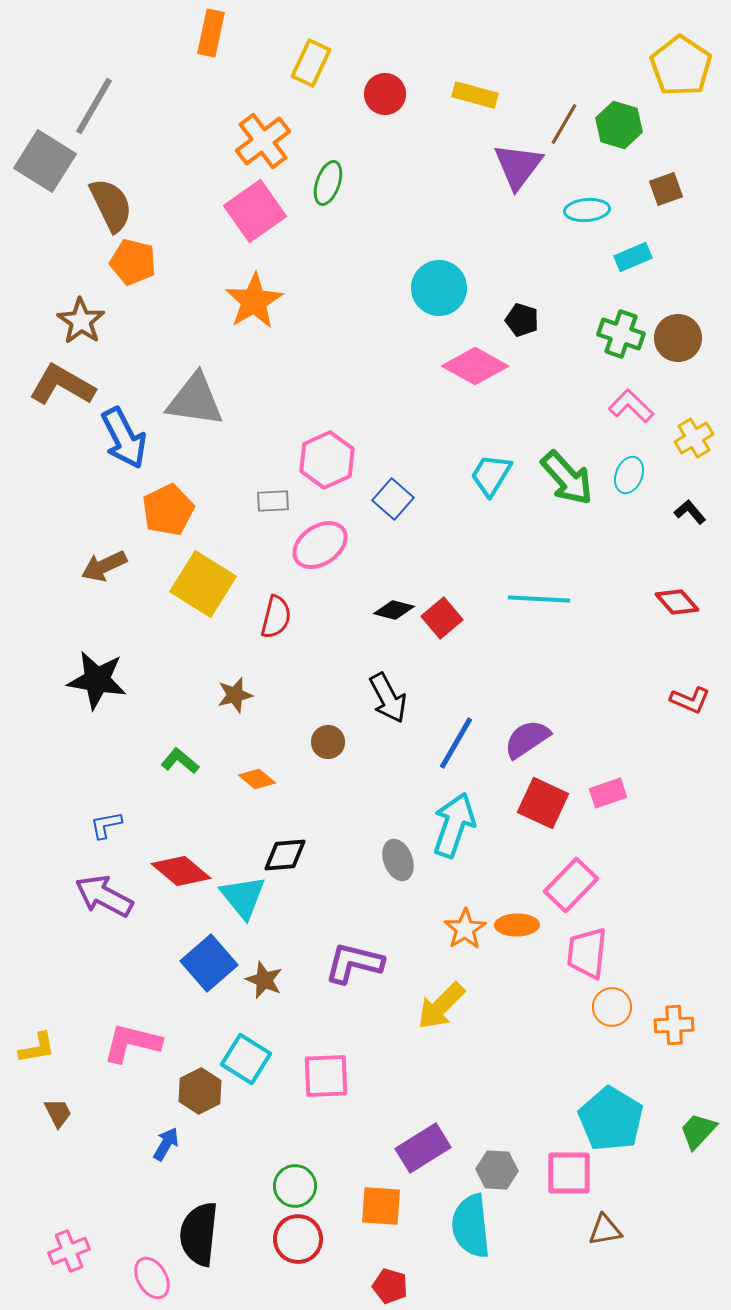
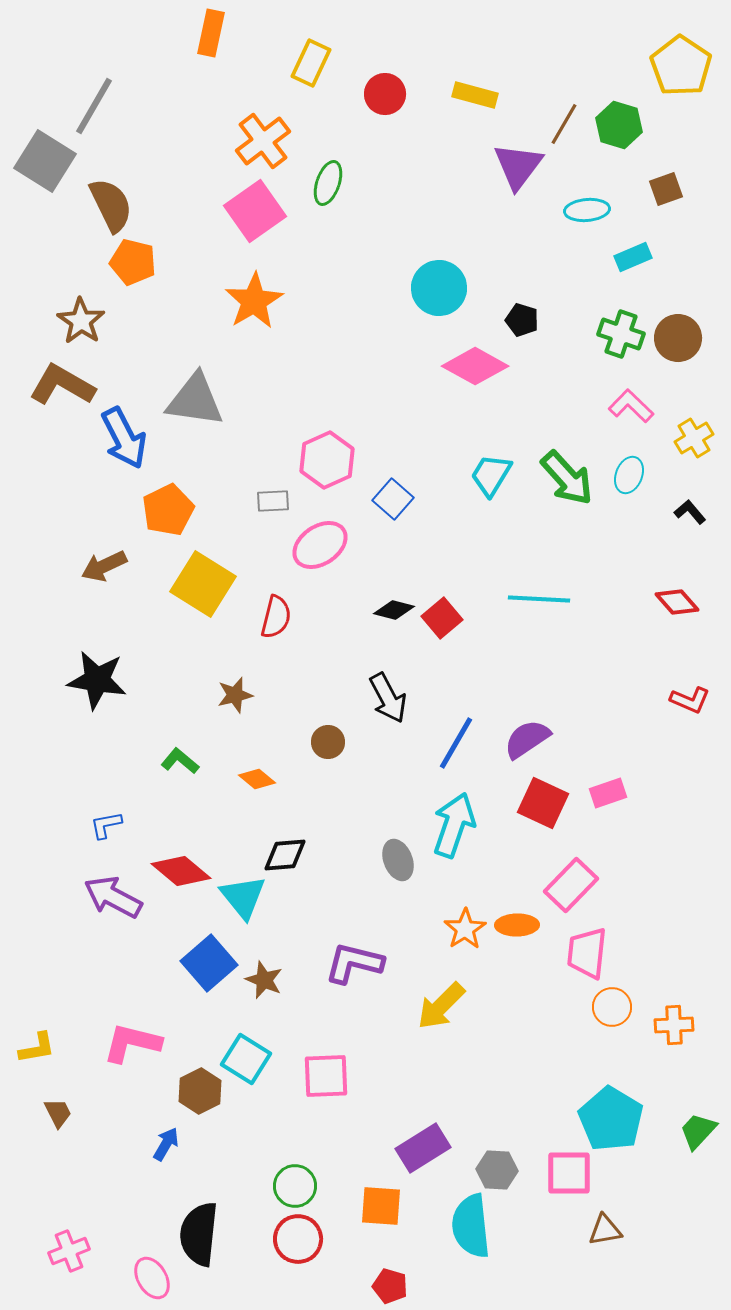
purple arrow at (104, 896): moved 9 px right, 1 px down
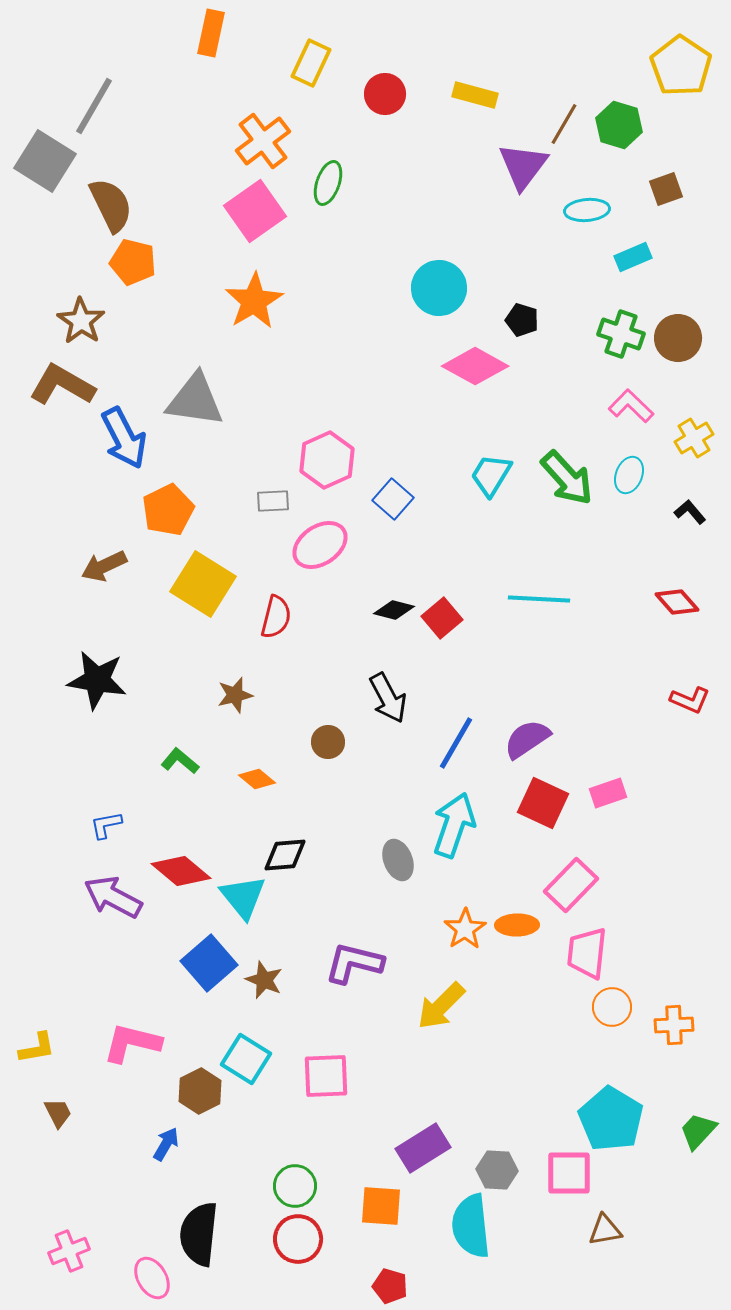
purple triangle at (518, 166): moved 5 px right
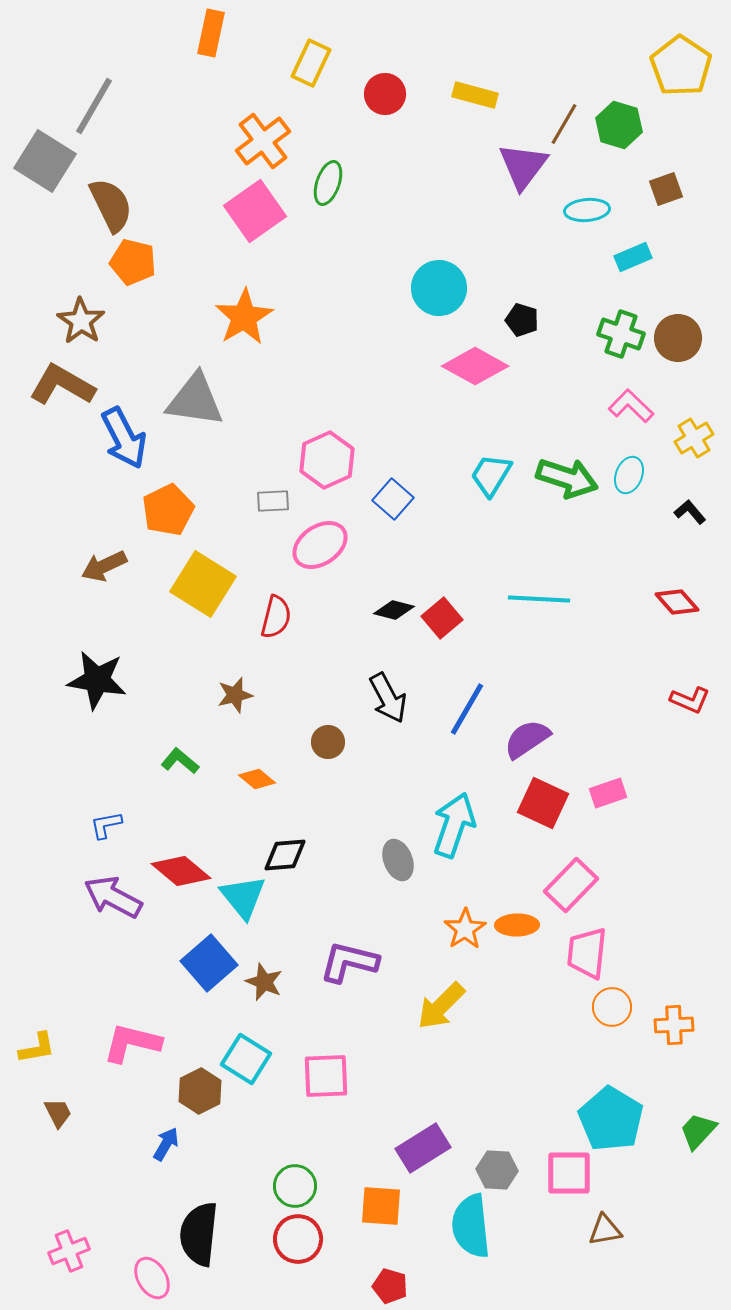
orange star at (254, 301): moved 10 px left, 16 px down
green arrow at (567, 478): rotated 30 degrees counterclockwise
blue line at (456, 743): moved 11 px right, 34 px up
purple L-shape at (354, 963): moved 5 px left, 1 px up
brown star at (264, 980): moved 2 px down
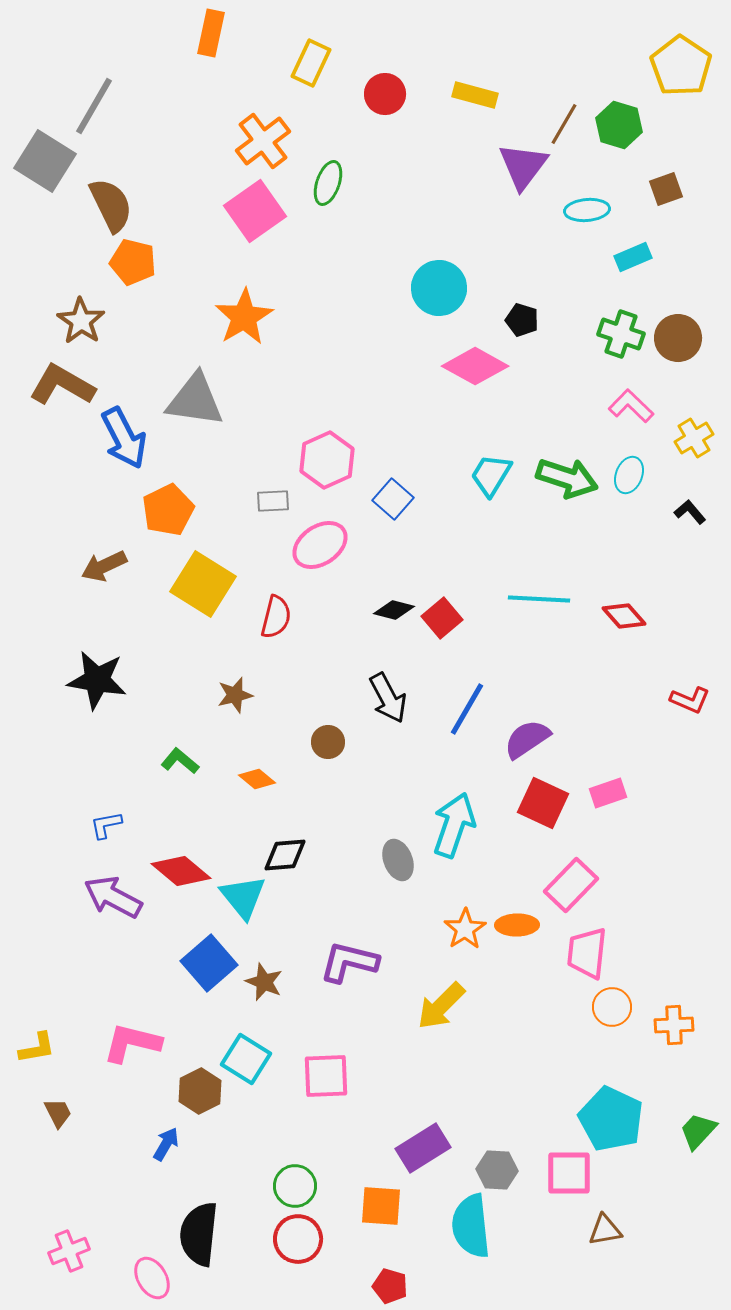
red diamond at (677, 602): moved 53 px left, 14 px down
cyan pentagon at (611, 1119): rotated 6 degrees counterclockwise
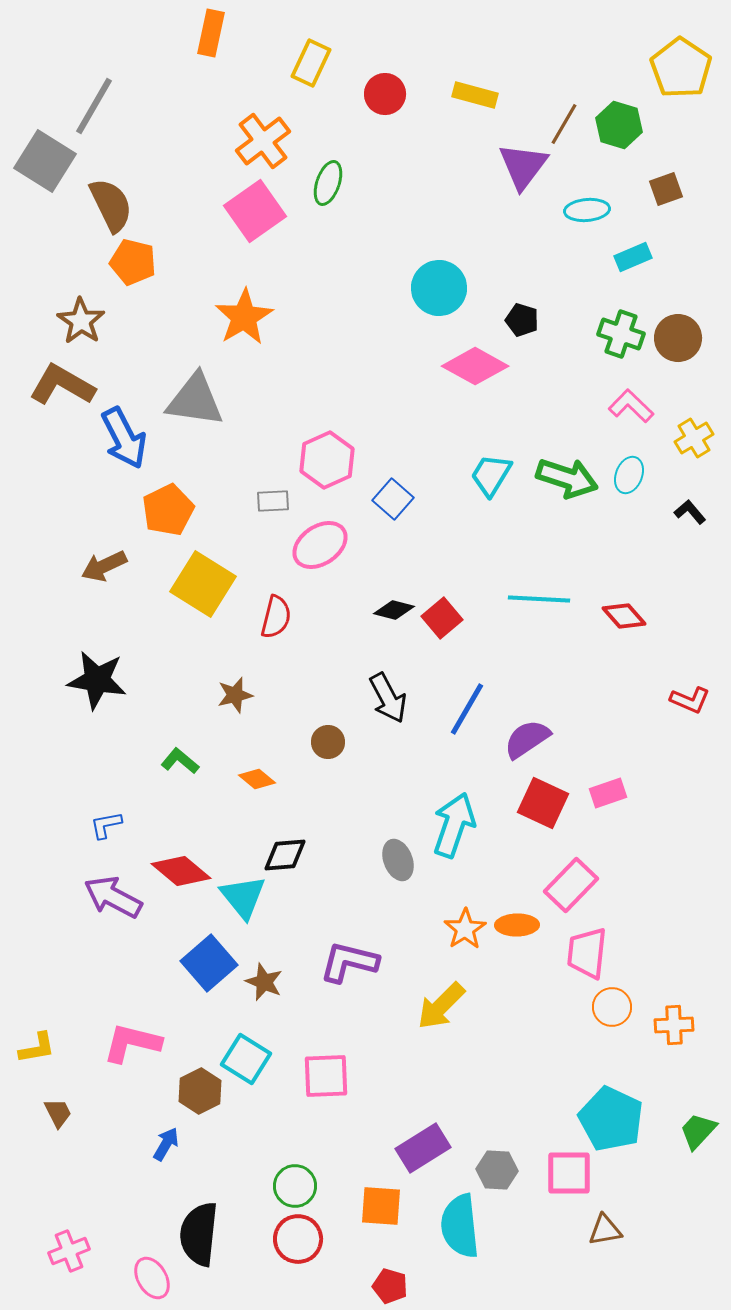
yellow pentagon at (681, 66): moved 2 px down
cyan semicircle at (471, 1226): moved 11 px left
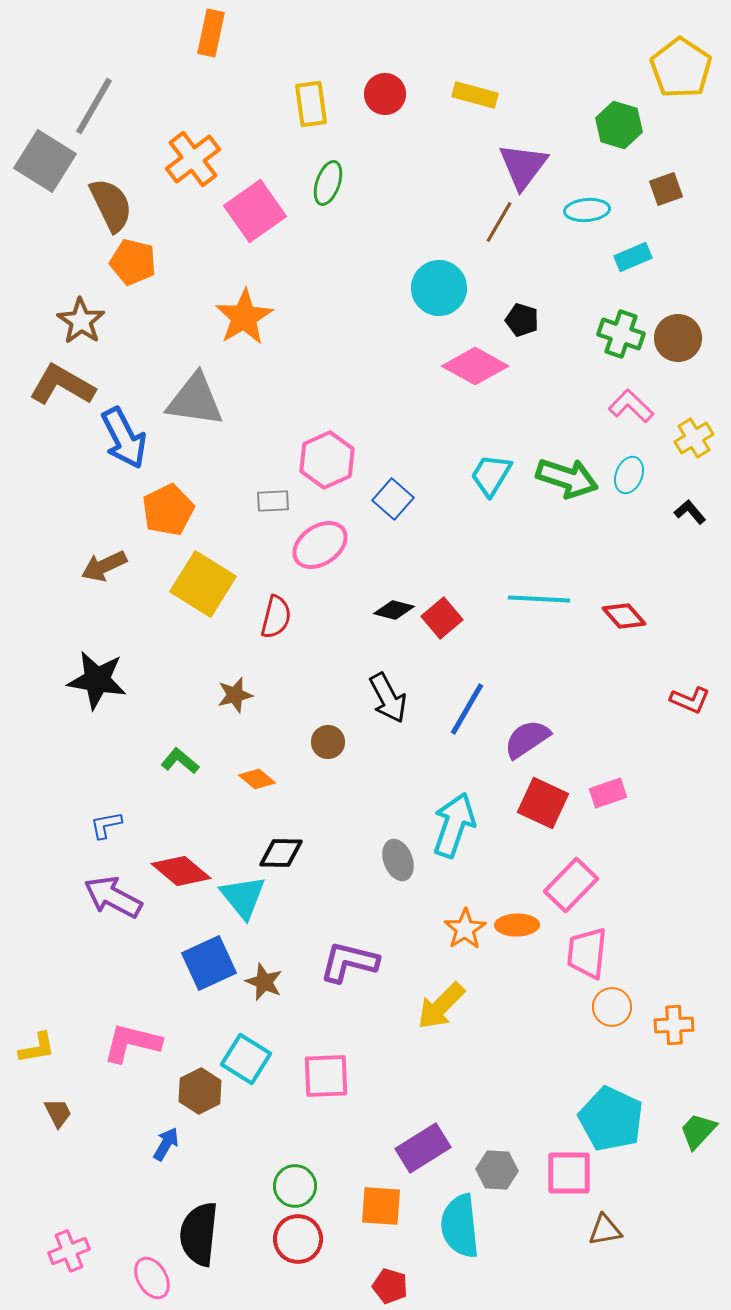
yellow rectangle at (311, 63): moved 41 px down; rotated 33 degrees counterclockwise
brown line at (564, 124): moved 65 px left, 98 px down
orange cross at (263, 141): moved 70 px left, 18 px down
black diamond at (285, 855): moved 4 px left, 2 px up; rotated 6 degrees clockwise
blue square at (209, 963): rotated 16 degrees clockwise
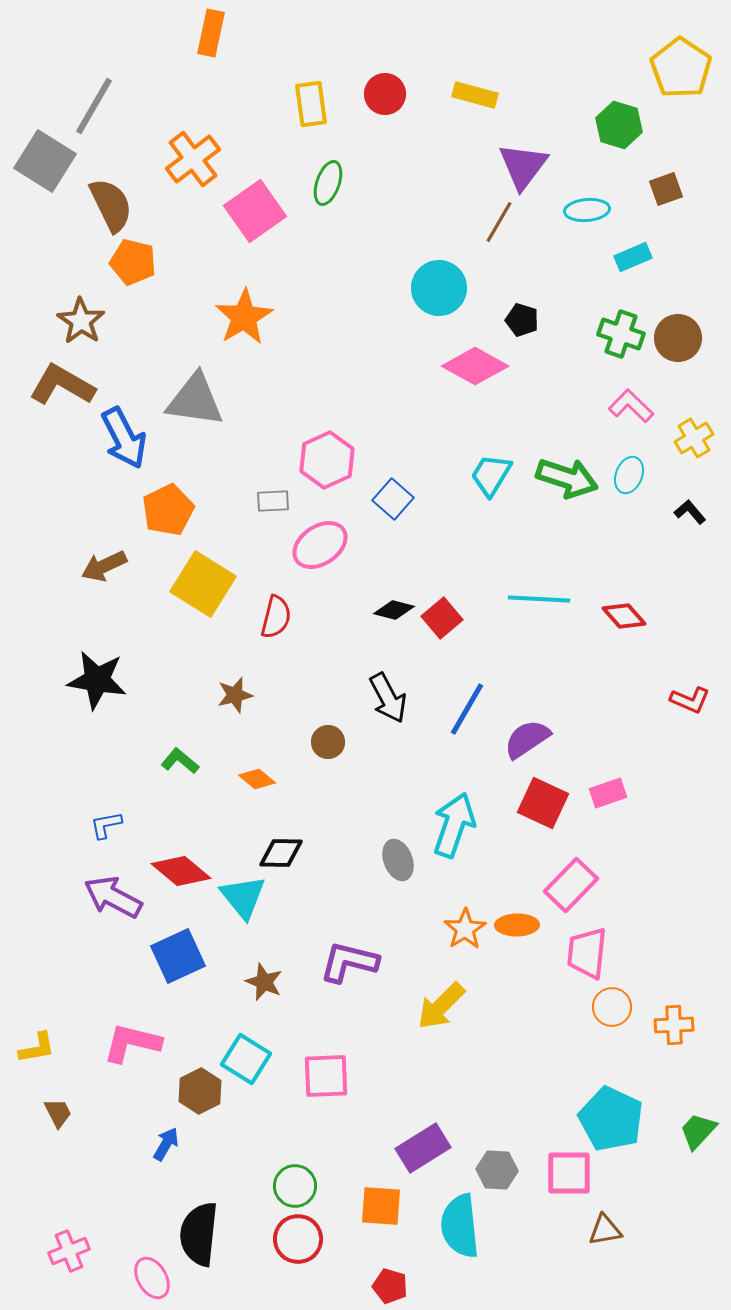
blue square at (209, 963): moved 31 px left, 7 px up
